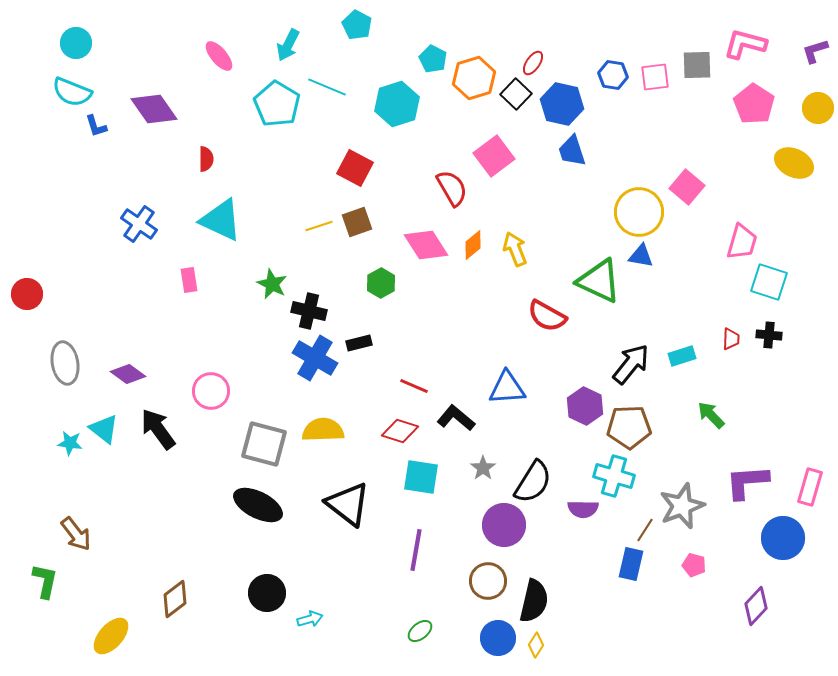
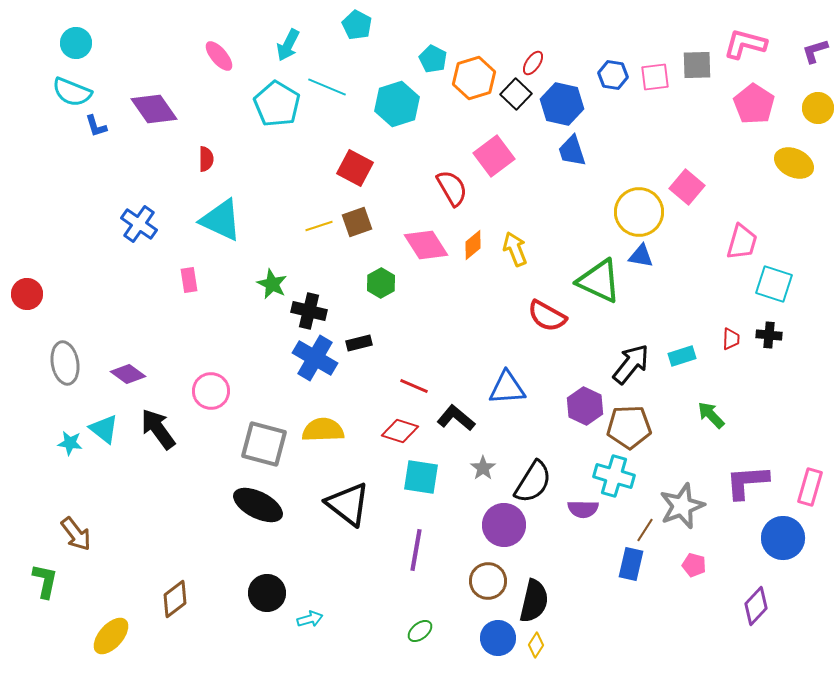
cyan square at (769, 282): moved 5 px right, 2 px down
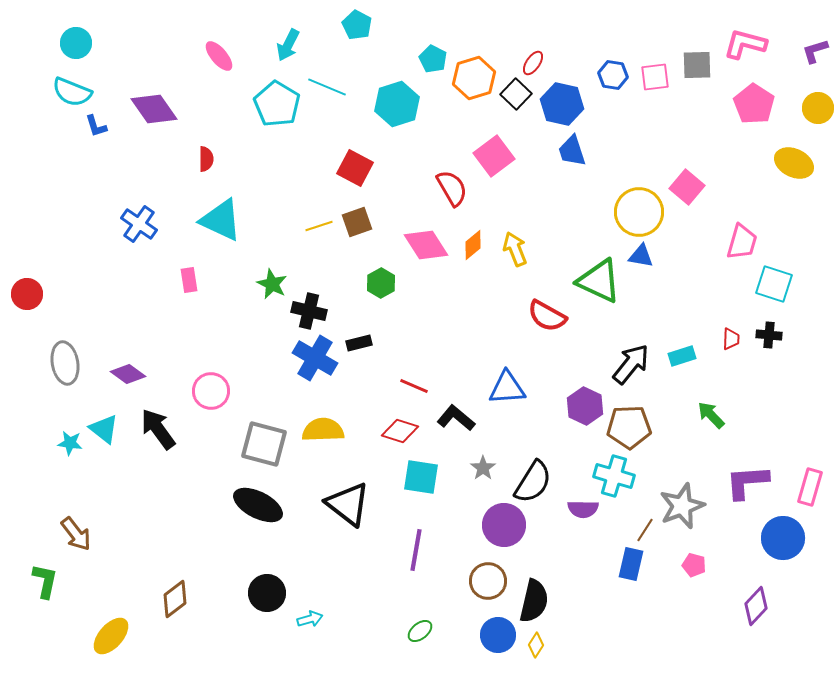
blue circle at (498, 638): moved 3 px up
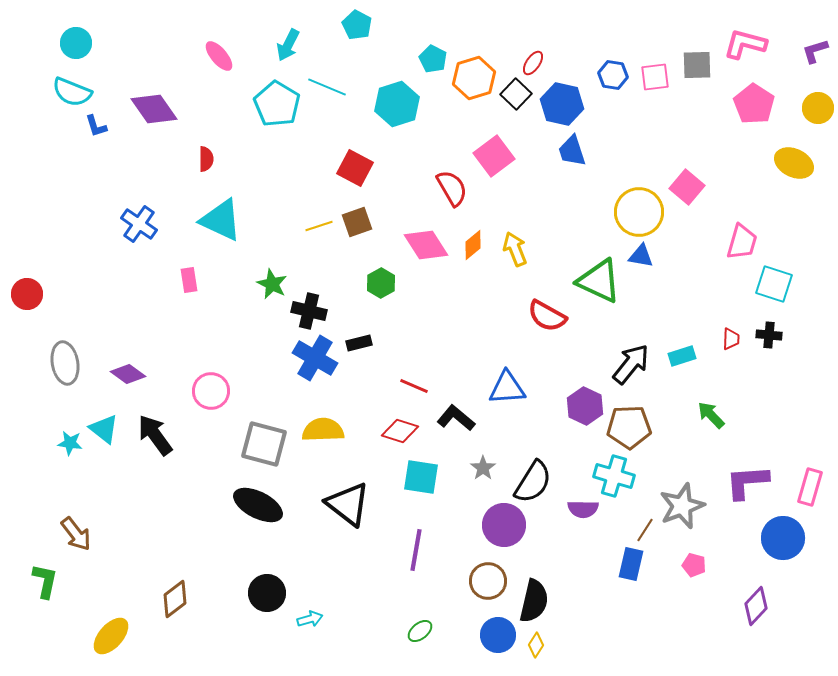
black arrow at (158, 429): moved 3 px left, 6 px down
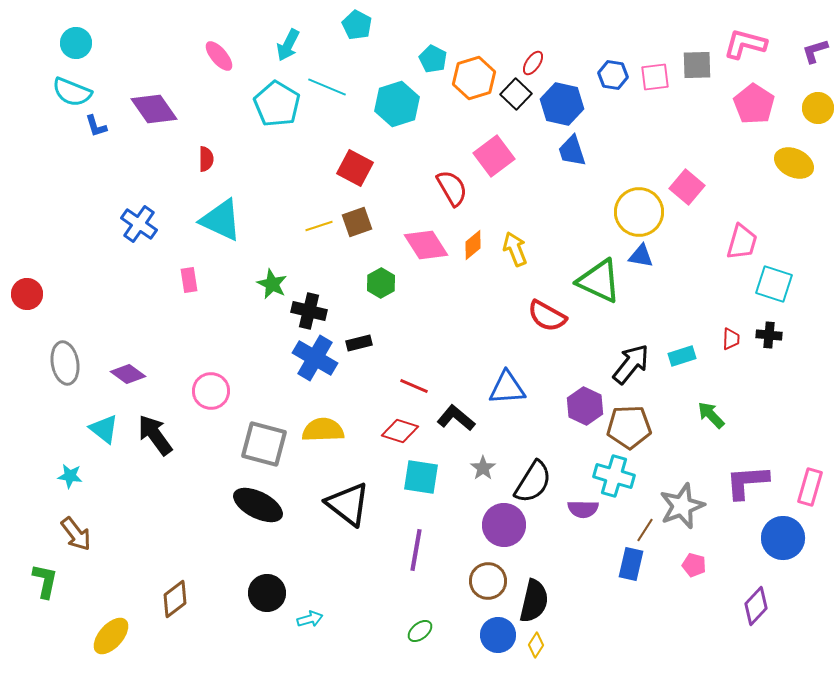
cyan star at (70, 443): moved 33 px down
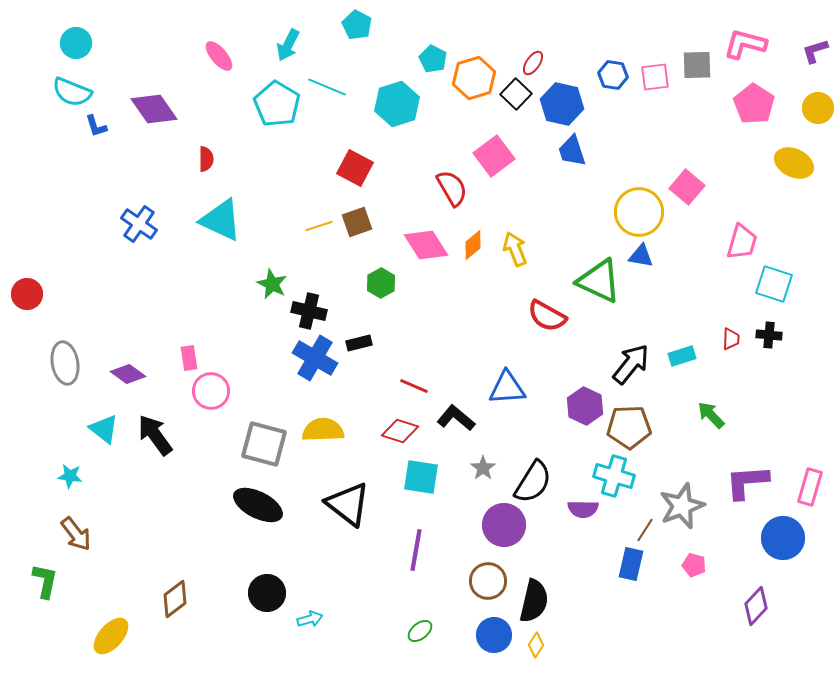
pink rectangle at (189, 280): moved 78 px down
blue circle at (498, 635): moved 4 px left
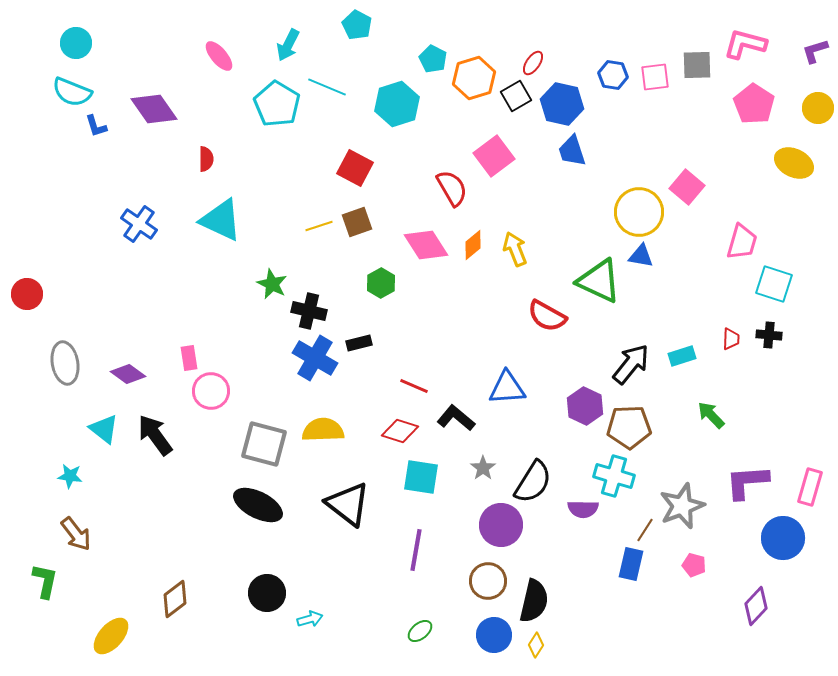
black square at (516, 94): moved 2 px down; rotated 16 degrees clockwise
purple circle at (504, 525): moved 3 px left
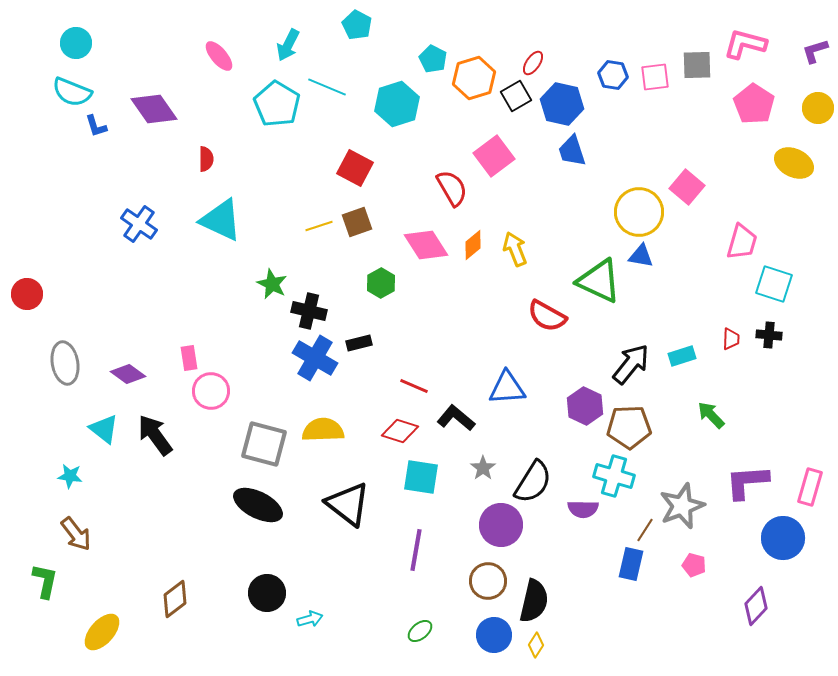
yellow ellipse at (111, 636): moved 9 px left, 4 px up
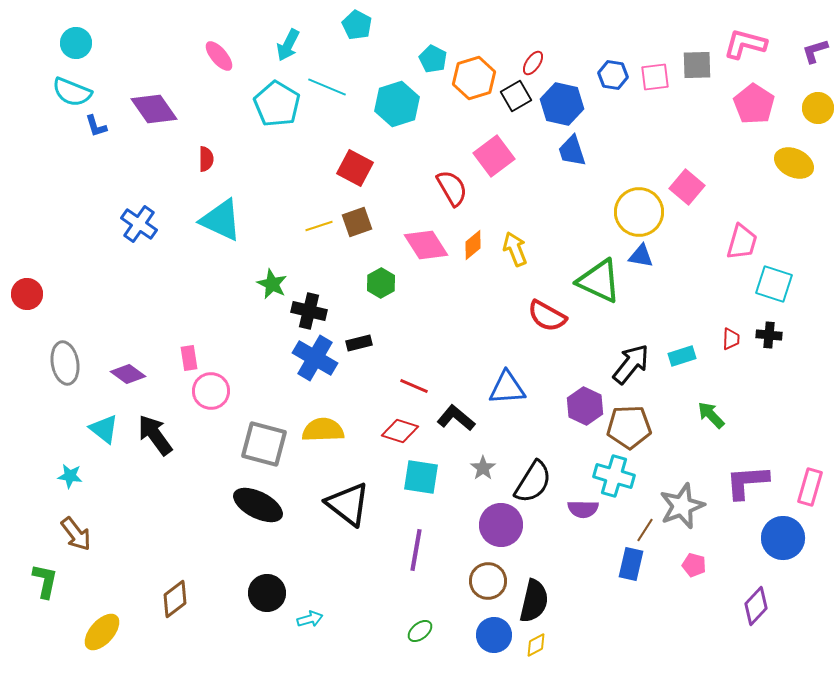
yellow diamond at (536, 645): rotated 30 degrees clockwise
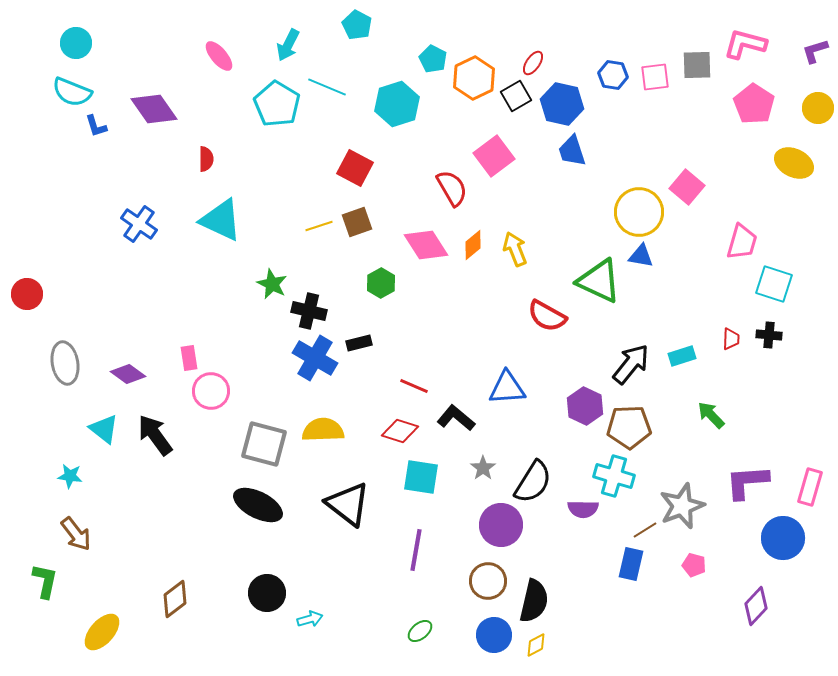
orange hexagon at (474, 78): rotated 9 degrees counterclockwise
brown line at (645, 530): rotated 25 degrees clockwise
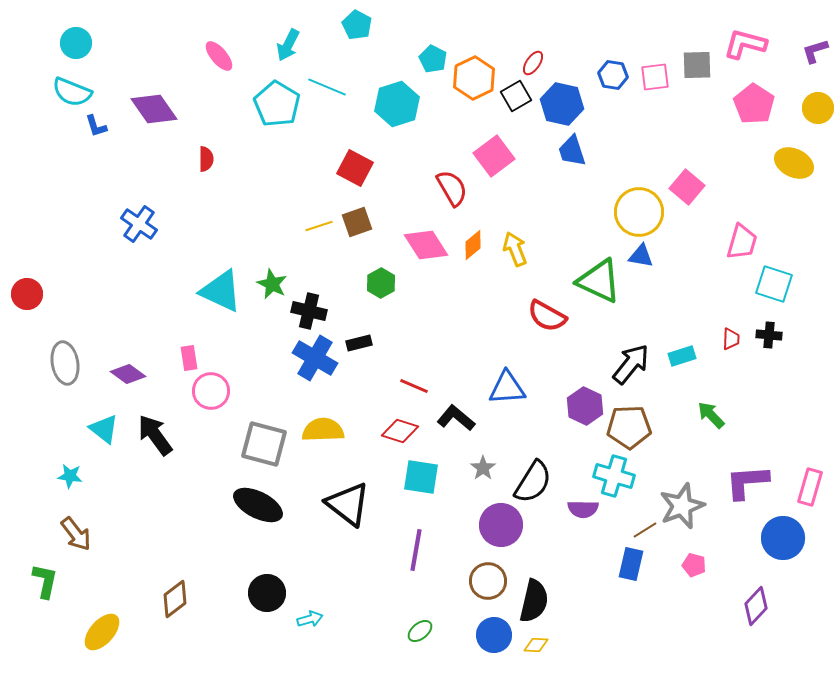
cyan triangle at (221, 220): moved 71 px down
yellow diamond at (536, 645): rotated 30 degrees clockwise
